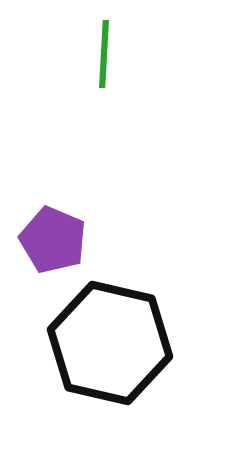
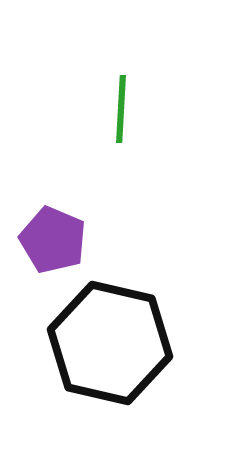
green line: moved 17 px right, 55 px down
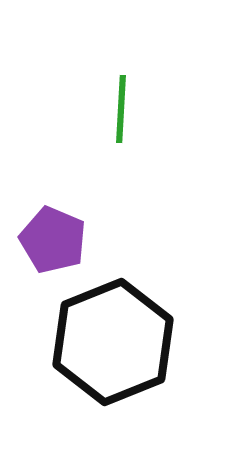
black hexagon: moved 3 px right, 1 px up; rotated 25 degrees clockwise
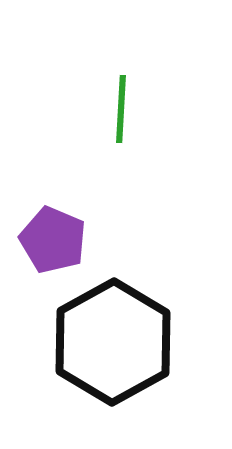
black hexagon: rotated 7 degrees counterclockwise
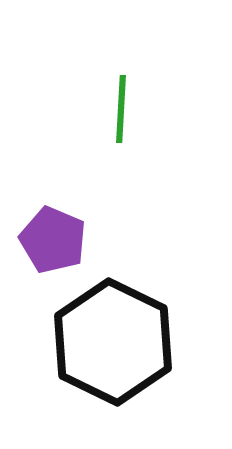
black hexagon: rotated 5 degrees counterclockwise
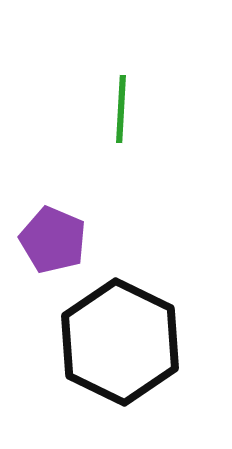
black hexagon: moved 7 px right
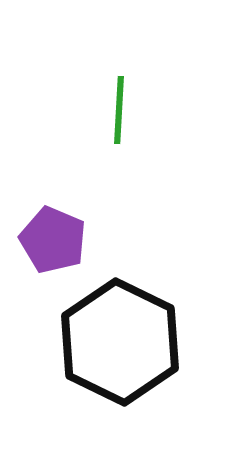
green line: moved 2 px left, 1 px down
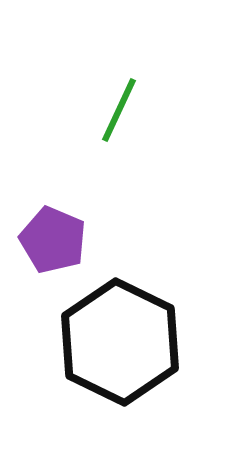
green line: rotated 22 degrees clockwise
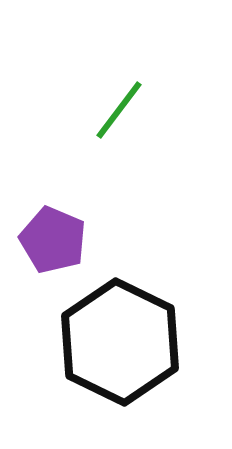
green line: rotated 12 degrees clockwise
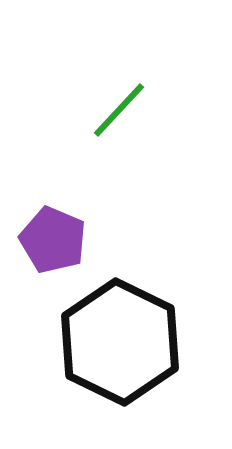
green line: rotated 6 degrees clockwise
